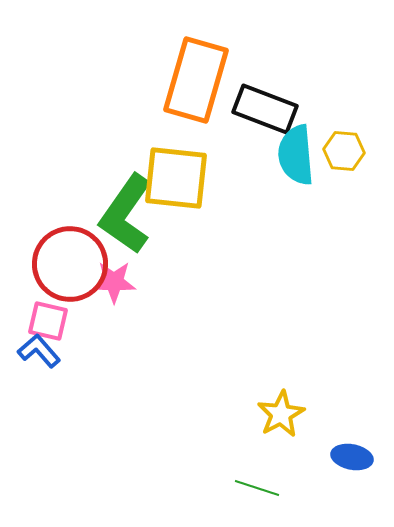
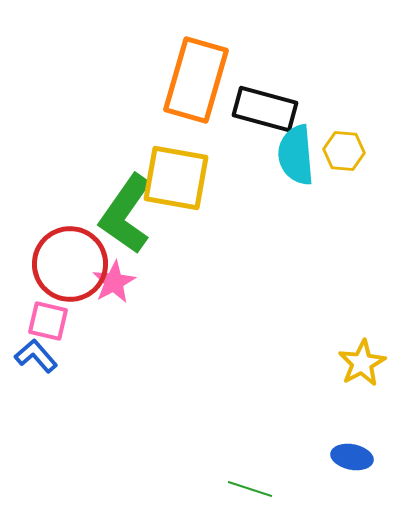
black rectangle: rotated 6 degrees counterclockwise
yellow square: rotated 4 degrees clockwise
pink star: rotated 30 degrees counterclockwise
blue L-shape: moved 3 px left, 5 px down
yellow star: moved 81 px right, 51 px up
green line: moved 7 px left, 1 px down
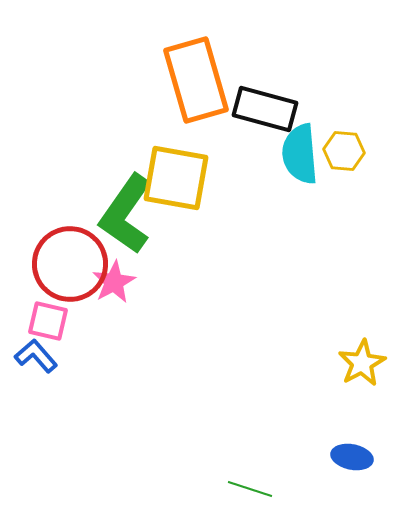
orange rectangle: rotated 32 degrees counterclockwise
cyan semicircle: moved 4 px right, 1 px up
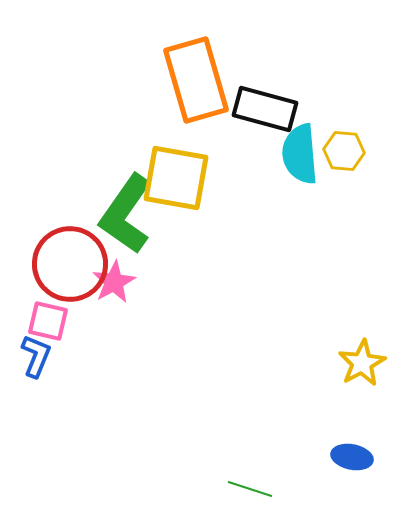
blue L-shape: rotated 63 degrees clockwise
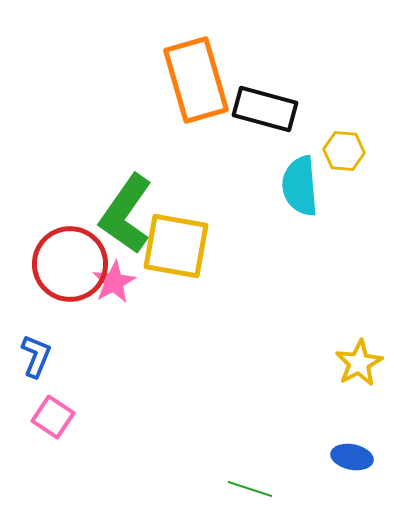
cyan semicircle: moved 32 px down
yellow square: moved 68 px down
pink square: moved 5 px right, 96 px down; rotated 21 degrees clockwise
yellow star: moved 3 px left
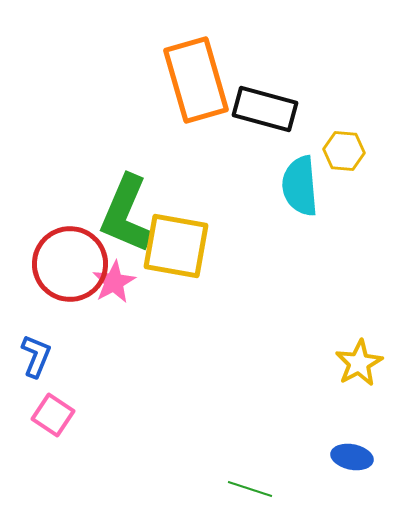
green L-shape: rotated 12 degrees counterclockwise
pink square: moved 2 px up
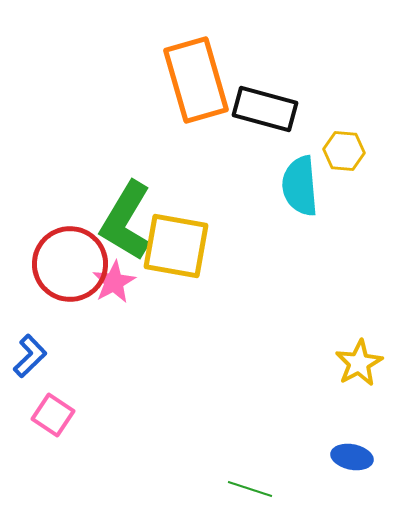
green L-shape: moved 7 px down; rotated 8 degrees clockwise
blue L-shape: moved 6 px left; rotated 24 degrees clockwise
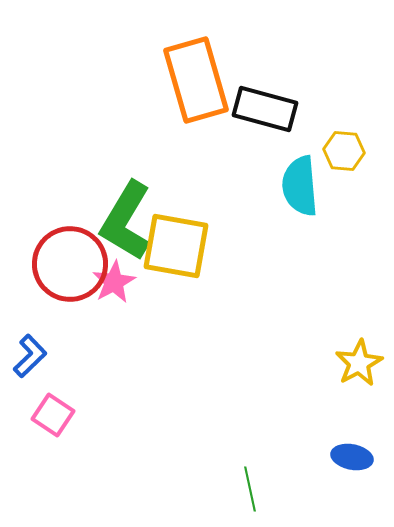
green line: rotated 60 degrees clockwise
